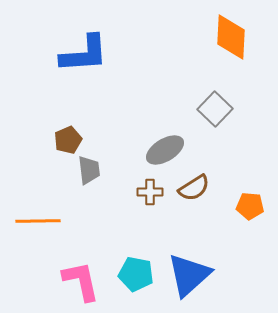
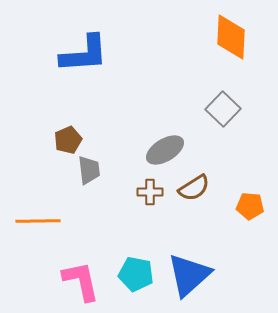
gray square: moved 8 px right
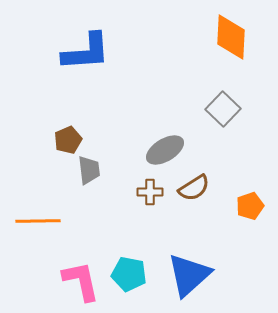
blue L-shape: moved 2 px right, 2 px up
orange pentagon: rotated 24 degrees counterclockwise
cyan pentagon: moved 7 px left
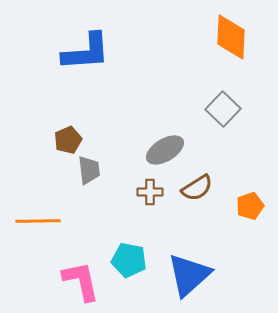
brown semicircle: moved 3 px right
cyan pentagon: moved 14 px up
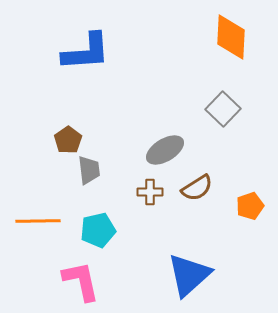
brown pentagon: rotated 12 degrees counterclockwise
cyan pentagon: moved 31 px left, 30 px up; rotated 24 degrees counterclockwise
